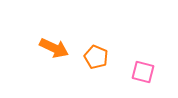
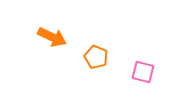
orange arrow: moved 2 px left, 11 px up
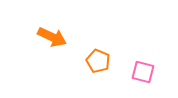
orange pentagon: moved 2 px right, 4 px down
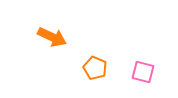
orange pentagon: moved 3 px left, 7 px down
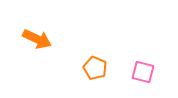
orange arrow: moved 15 px left, 2 px down
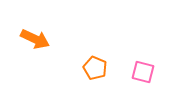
orange arrow: moved 2 px left
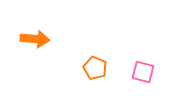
orange arrow: rotated 20 degrees counterclockwise
